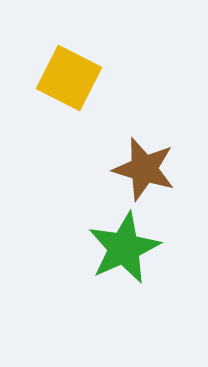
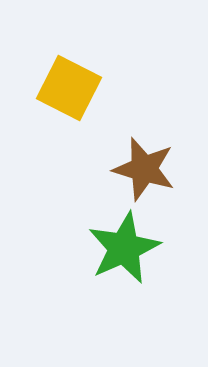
yellow square: moved 10 px down
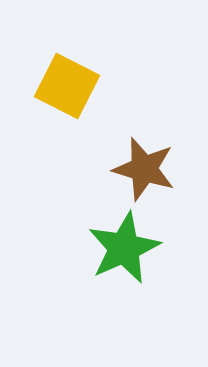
yellow square: moved 2 px left, 2 px up
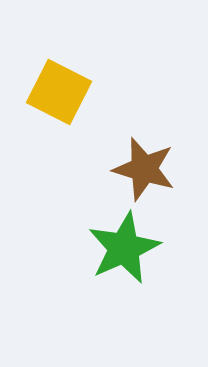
yellow square: moved 8 px left, 6 px down
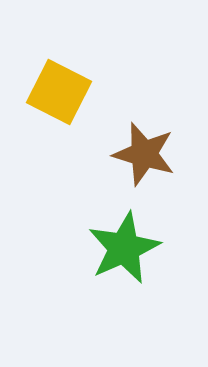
brown star: moved 15 px up
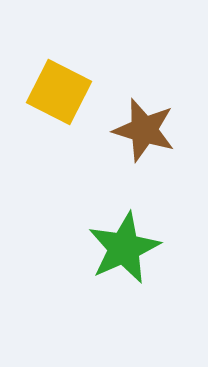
brown star: moved 24 px up
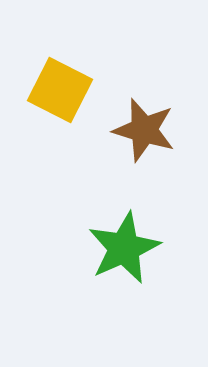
yellow square: moved 1 px right, 2 px up
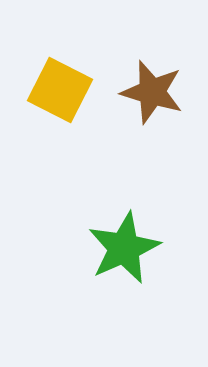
brown star: moved 8 px right, 38 px up
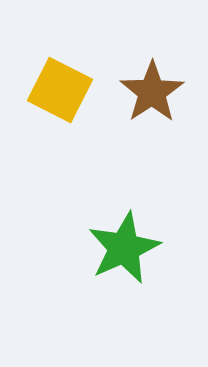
brown star: rotated 22 degrees clockwise
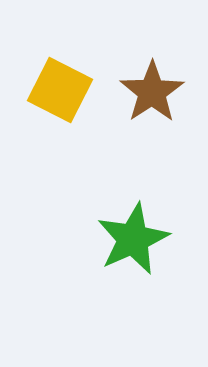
green star: moved 9 px right, 9 px up
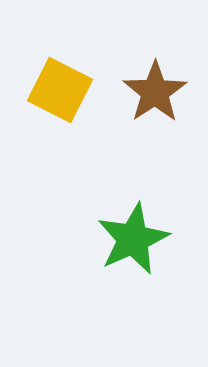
brown star: moved 3 px right
